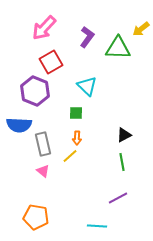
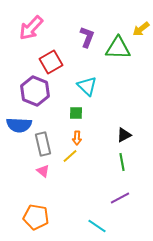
pink arrow: moved 13 px left
purple L-shape: rotated 15 degrees counterclockwise
purple line: moved 2 px right
cyan line: rotated 30 degrees clockwise
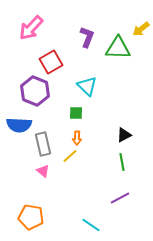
orange pentagon: moved 5 px left
cyan line: moved 6 px left, 1 px up
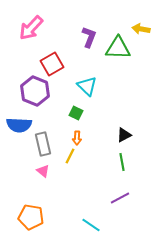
yellow arrow: rotated 48 degrees clockwise
purple L-shape: moved 2 px right
red square: moved 1 px right, 2 px down
green square: rotated 24 degrees clockwise
yellow line: rotated 21 degrees counterclockwise
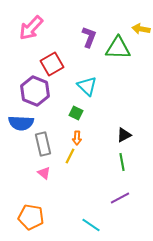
blue semicircle: moved 2 px right, 2 px up
pink triangle: moved 1 px right, 2 px down
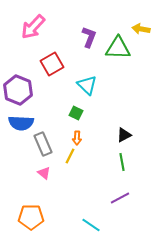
pink arrow: moved 2 px right, 1 px up
cyan triangle: moved 1 px up
purple hexagon: moved 17 px left, 1 px up
gray rectangle: rotated 10 degrees counterclockwise
orange pentagon: rotated 10 degrees counterclockwise
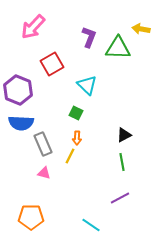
pink triangle: rotated 24 degrees counterclockwise
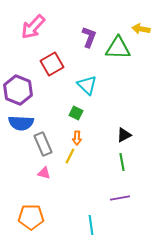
purple line: rotated 18 degrees clockwise
cyan line: rotated 48 degrees clockwise
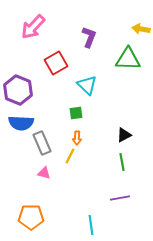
green triangle: moved 10 px right, 11 px down
red square: moved 4 px right, 1 px up
green square: rotated 32 degrees counterclockwise
gray rectangle: moved 1 px left, 1 px up
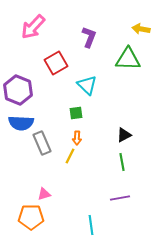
pink triangle: moved 21 px down; rotated 32 degrees counterclockwise
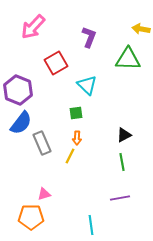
blue semicircle: rotated 55 degrees counterclockwise
